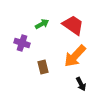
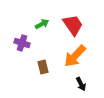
red trapezoid: rotated 20 degrees clockwise
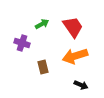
red trapezoid: moved 2 px down
orange arrow: rotated 30 degrees clockwise
black arrow: moved 1 px down; rotated 40 degrees counterclockwise
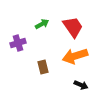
purple cross: moved 4 px left; rotated 35 degrees counterclockwise
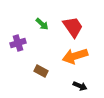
green arrow: rotated 72 degrees clockwise
brown rectangle: moved 2 px left, 4 px down; rotated 48 degrees counterclockwise
black arrow: moved 1 px left, 1 px down
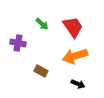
purple cross: rotated 28 degrees clockwise
black arrow: moved 2 px left, 2 px up
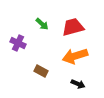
red trapezoid: rotated 70 degrees counterclockwise
purple cross: rotated 14 degrees clockwise
